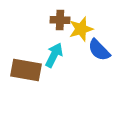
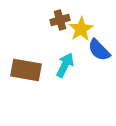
brown cross: rotated 18 degrees counterclockwise
yellow star: rotated 15 degrees counterclockwise
cyan arrow: moved 11 px right, 10 px down
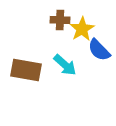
brown cross: rotated 18 degrees clockwise
yellow star: moved 1 px right
cyan arrow: rotated 105 degrees clockwise
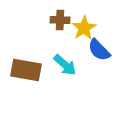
yellow star: moved 2 px right, 1 px up
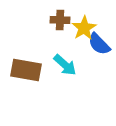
blue semicircle: moved 6 px up
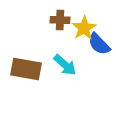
brown rectangle: moved 1 px up
